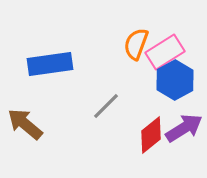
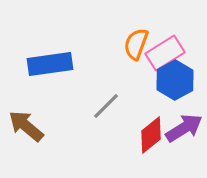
pink rectangle: moved 1 px down
brown arrow: moved 1 px right, 2 px down
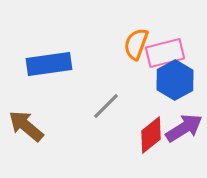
pink rectangle: rotated 18 degrees clockwise
blue rectangle: moved 1 px left
